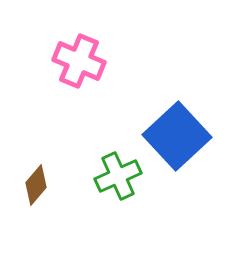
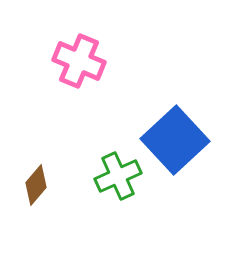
blue square: moved 2 px left, 4 px down
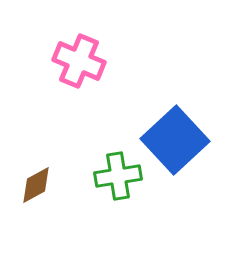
green cross: rotated 15 degrees clockwise
brown diamond: rotated 21 degrees clockwise
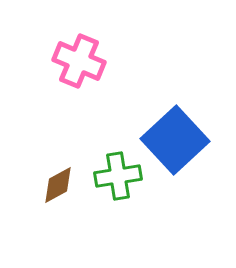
brown diamond: moved 22 px right
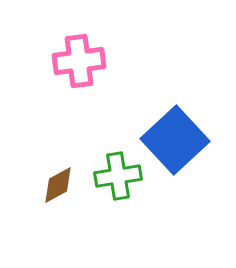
pink cross: rotated 30 degrees counterclockwise
